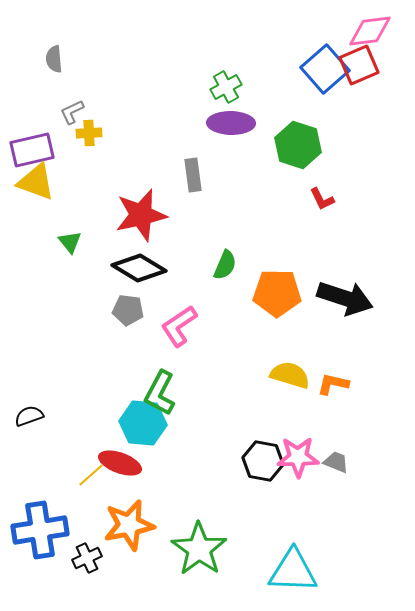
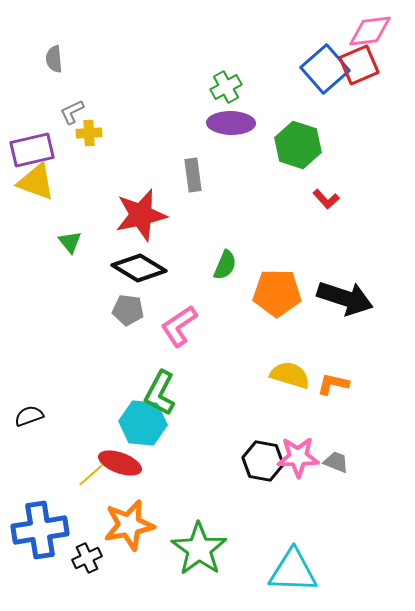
red L-shape: moved 4 px right; rotated 16 degrees counterclockwise
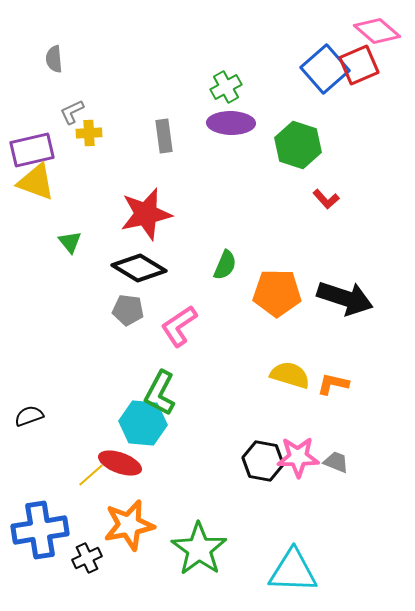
pink diamond: moved 7 px right; rotated 48 degrees clockwise
gray rectangle: moved 29 px left, 39 px up
red star: moved 5 px right, 1 px up
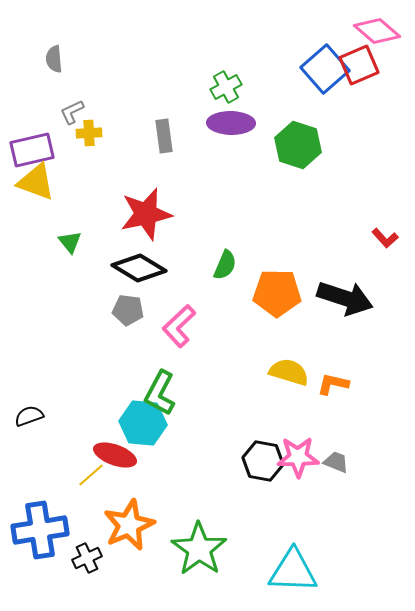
red L-shape: moved 59 px right, 39 px down
pink L-shape: rotated 9 degrees counterclockwise
yellow semicircle: moved 1 px left, 3 px up
red ellipse: moved 5 px left, 8 px up
orange star: rotated 12 degrees counterclockwise
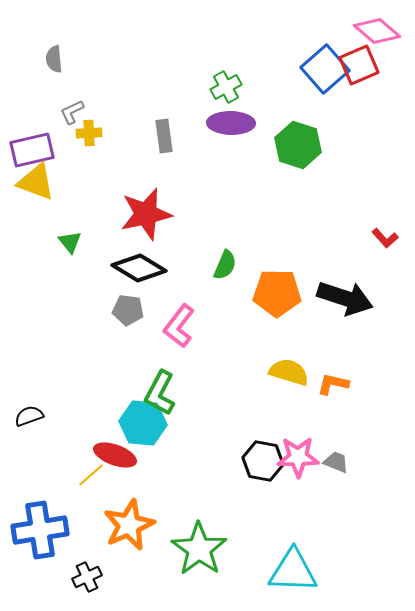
pink L-shape: rotated 9 degrees counterclockwise
black cross: moved 19 px down
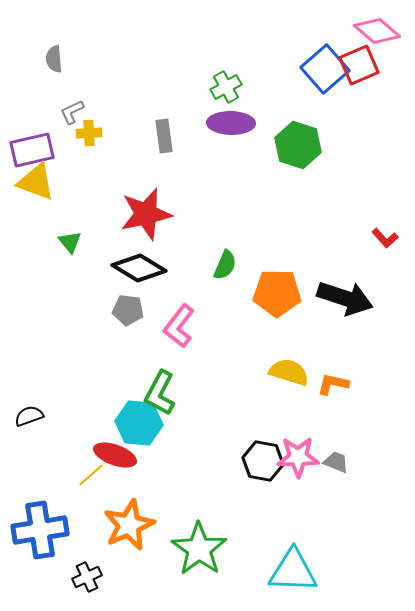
cyan hexagon: moved 4 px left
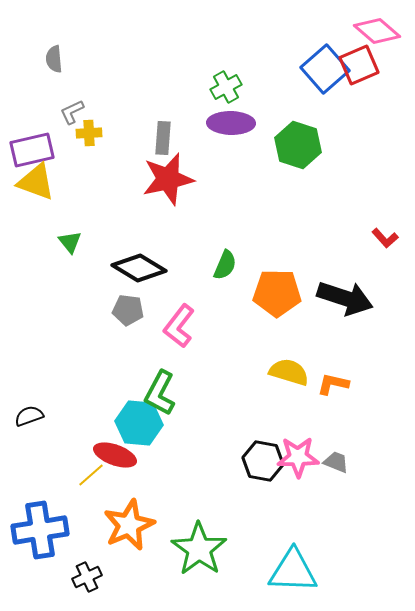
gray rectangle: moved 1 px left, 2 px down; rotated 12 degrees clockwise
red star: moved 22 px right, 35 px up
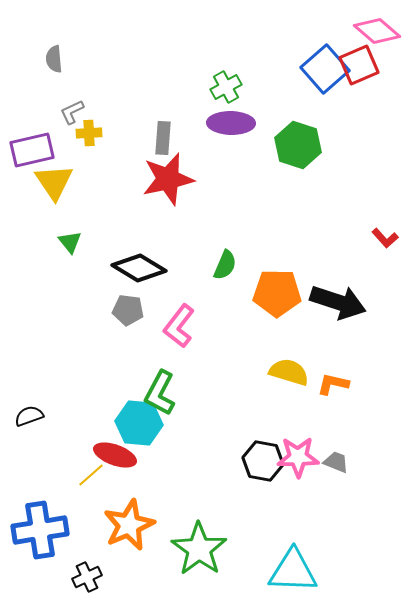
yellow triangle: moved 18 px right; rotated 36 degrees clockwise
black arrow: moved 7 px left, 4 px down
